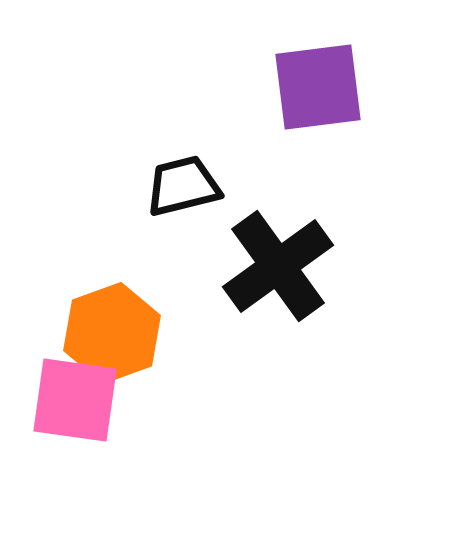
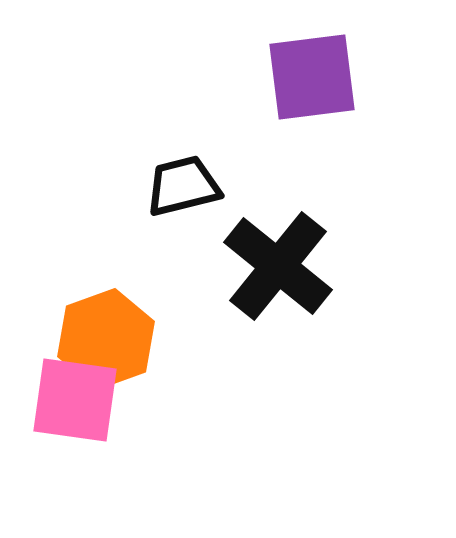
purple square: moved 6 px left, 10 px up
black cross: rotated 15 degrees counterclockwise
orange hexagon: moved 6 px left, 6 px down
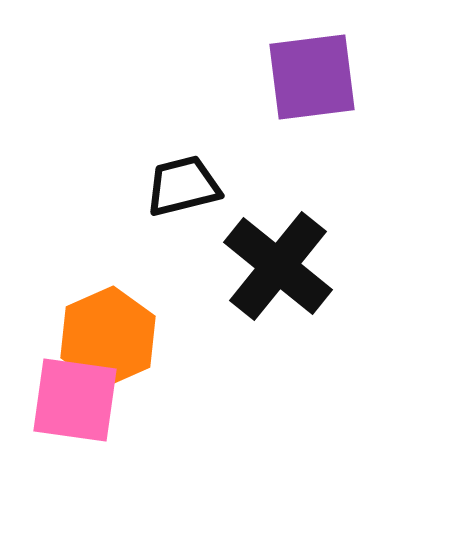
orange hexagon: moved 2 px right, 2 px up; rotated 4 degrees counterclockwise
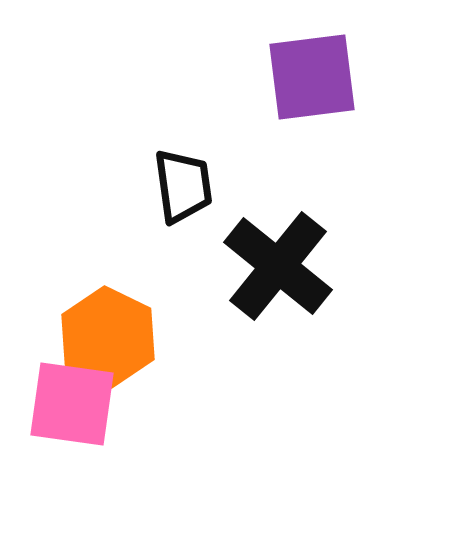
black trapezoid: rotated 96 degrees clockwise
orange hexagon: rotated 10 degrees counterclockwise
pink square: moved 3 px left, 4 px down
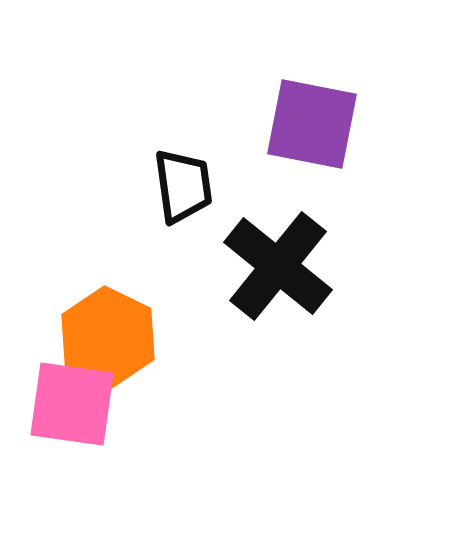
purple square: moved 47 px down; rotated 18 degrees clockwise
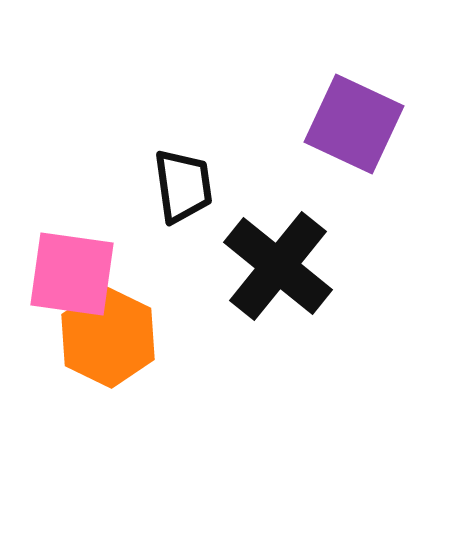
purple square: moved 42 px right; rotated 14 degrees clockwise
pink square: moved 130 px up
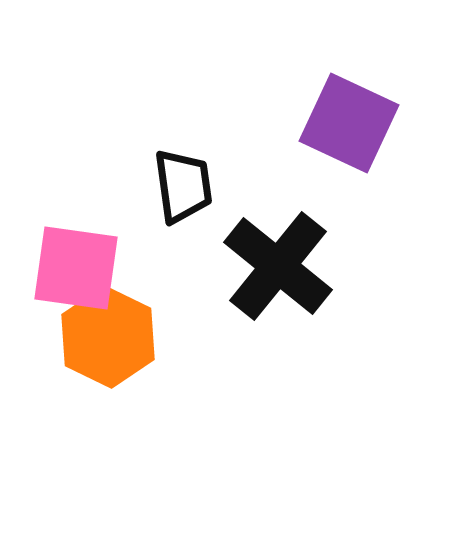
purple square: moved 5 px left, 1 px up
pink square: moved 4 px right, 6 px up
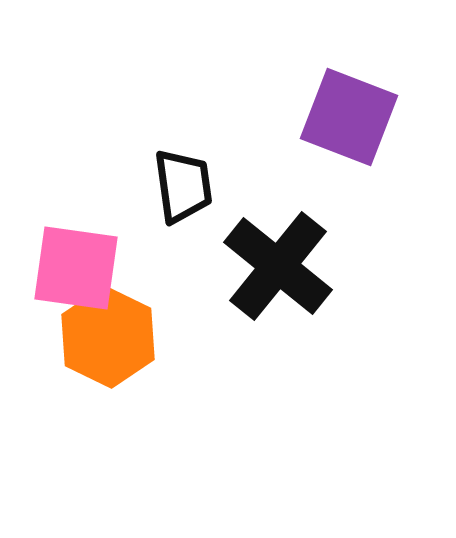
purple square: moved 6 px up; rotated 4 degrees counterclockwise
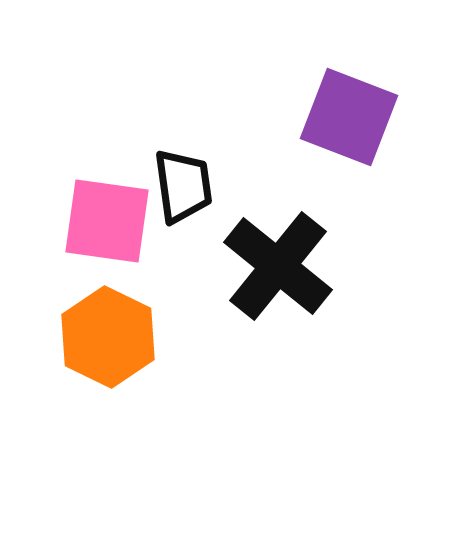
pink square: moved 31 px right, 47 px up
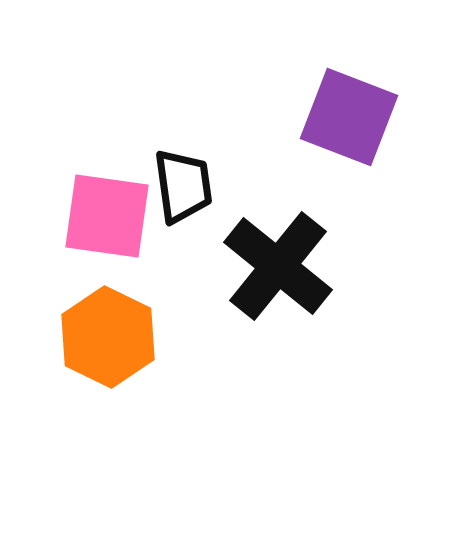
pink square: moved 5 px up
